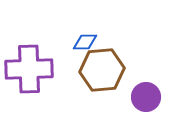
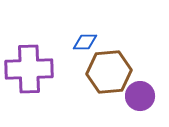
brown hexagon: moved 7 px right, 2 px down
purple circle: moved 6 px left, 1 px up
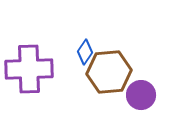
blue diamond: moved 10 px down; rotated 55 degrees counterclockwise
purple circle: moved 1 px right, 1 px up
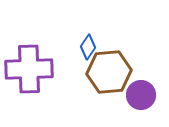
blue diamond: moved 3 px right, 5 px up
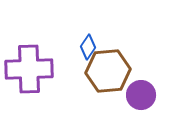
brown hexagon: moved 1 px left, 1 px up
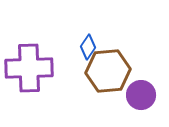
purple cross: moved 1 px up
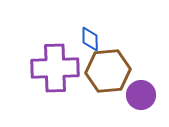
blue diamond: moved 2 px right, 8 px up; rotated 35 degrees counterclockwise
purple cross: moved 26 px right
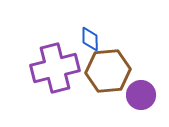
purple cross: rotated 12 degrees counterclockwise
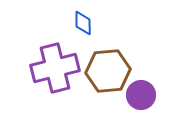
blue diamond: moved 7 px left, 16 px up
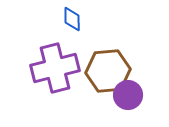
blue diamond: moved 11 px left, 4 px up
purple circle: moved 13 px left
